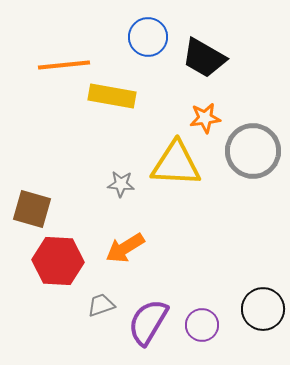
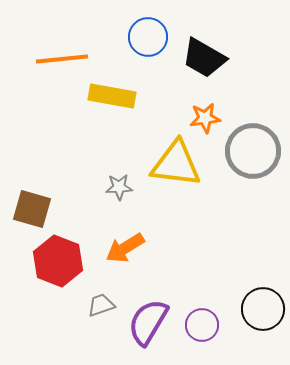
orange line: moved 2 px left, 6 px up
yellow triangle: rotated 4 degrees clockwise
gray star: moved 2 px left, 3 px down; rotated 8 degrees counterclockwise
red hexagon: rotated 18 degrees clockwise
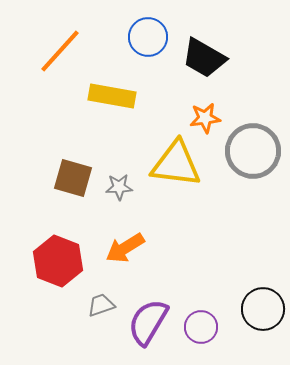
orange line: moved 2 px left, 8 px up; rotated 42 degrees counterclockwise
brown square: moved 41 px right, 31 px up
purple circle: moved 1 px left, 2 px down
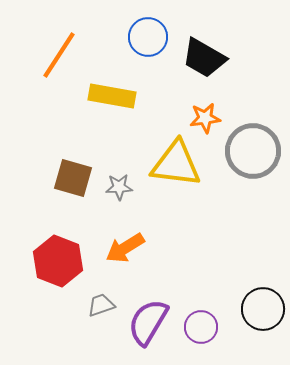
orange line: moved 1 px left, 4 px down; rotated 9 degrees counterclockwise
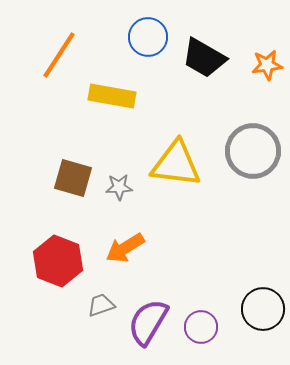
orange star: moved 62 px right, 53 px up
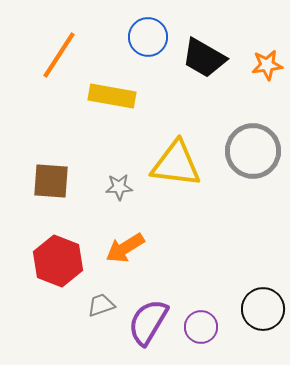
brown square: moved 22 px left, 3 px down; rotated 12 degrees counterclockwise
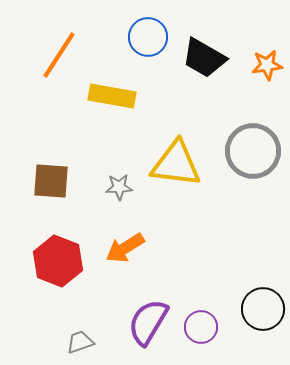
gray trapezoid: moved 21 px left, 37 px down
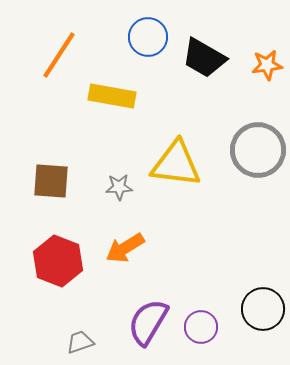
gray circle: moved 5 px right, 1 px up
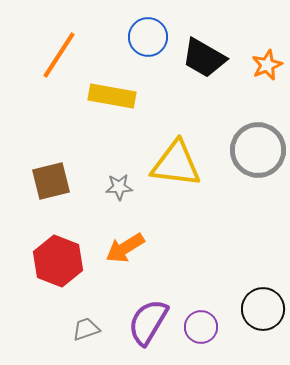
orange star: rotated 16 degrees counterclockwise
brown square: rotated 18 degrees counterclockwise
gray trapezoid: moved 6 px right, 13 px up
